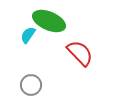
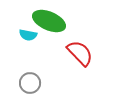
cyan semicircle: rotated 114 degrees counterclockwise
gray circle: moved 1 px left, 2 px up
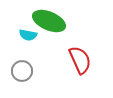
red semicircle: moved 7 px down; rotated 20 degrees clockwise
gray circle: moved 8 px left, 12 px up
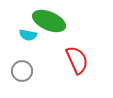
red semicircle: moved 3 px left
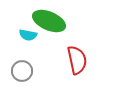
red semicircle: rotated 12 degrees clockwise
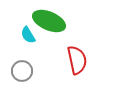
cyan semicircle: rotated 48 degrees clockwise
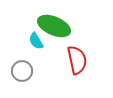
green ellipse: moved 5 px right, 5 px down
cyan semicircle: moved 8 px right, 6 px down
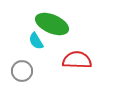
green ellipse: moved 2 px left, 2 px up
red semicircle: rotated 76 degrees counterclockwise
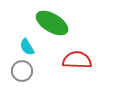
green ellipse: moved 1 px up; rotated 8 degrees clockwise
cyan semicircle: moved 9 px left, 6 px down
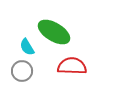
green ellipse: moved 2 px right, 9 px down
red semicircle: moved 5 px left, 6 px down
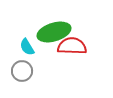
green ellipse: rotated 48 degrees counterclockwise
red semicircle: moved 20 px up
